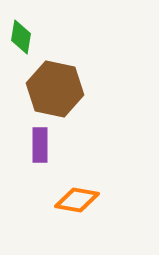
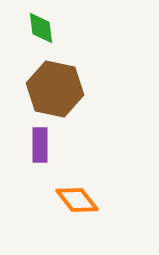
green diamond: moved 20 px right, 9 px up; rotated 16 degrees counterclockwise
orange diamond: rotated 42 degrees clockwise
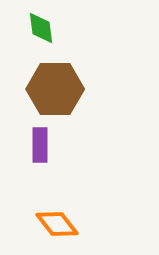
brown hexagon: rotated 12 degrees counterclockwise
orange diamond: moved 20 px left, 24 px down
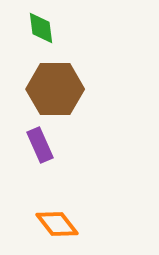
purple rectangle: rotated 24 degrees counterclockwise
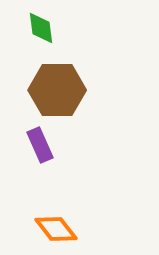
brown hexagon: moved 2 px right, 1 px down
orange diamond: moved 1 px left, 5 px down
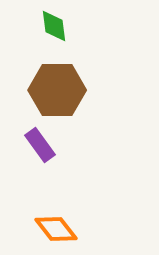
green diamond: moved 13 px right, 2 px up
purple rectangle: rotated 12 degrees counterclockwise
